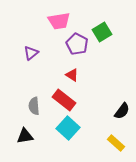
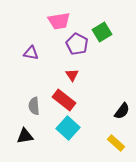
purple triangle: rotated 49 degrees clockwise
red triangle: rotated 24 degrees clockwise
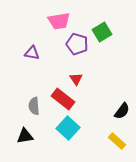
purple pentagon: rotated 10 degrees counterclockwise
purple triangle: moved 1 px right
red triangle: moved 4 px right, 4 px down
red rectangle: moved 1 px left, 1 px up
yellow rectangle: moved 1 px right, 2 px up
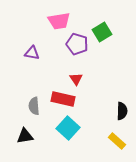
red rectangle: rotated 25 degrees counterclockwise
black semicircle: rotated 36 degrees counterclockwise
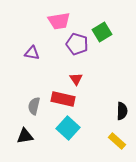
gray semicircle: rotated 18 degrees clockwise
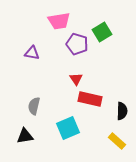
red rectangle: moved 27 px right
cyan square: rotated 25 degrees clockwise
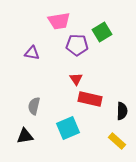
purple pentagon: moved 1 px down; rotated 15 degrees counterclockwise
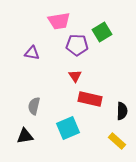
red triangle: moved 1 px left, 3 px up
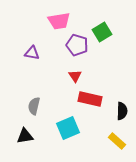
purple pentagon: rotated 15 degrees clockwise
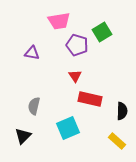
black triangle: moved 2 px left; rotated 36 degrees counterclockwise
